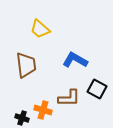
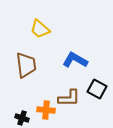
orange cross: moved 3 px right; rotated 12 degrees counterclockwise
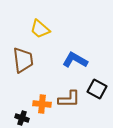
brown trapezoid: moved 3 px left, 5 px up
brown L-shape: moved 1 px down
orange cross: moved 4 px left, 6 px up
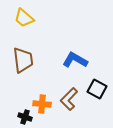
yellow trapezoid: moved 16 px left, 11 px up
brown L-shape: rotated 135 degrees clockwise
black cross: moved 3 px right, 1 px up
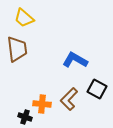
brown trapezoid: moved 6 px left, 11 px up
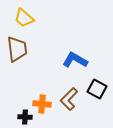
black cross: rotated 16 degrees counterclockwise
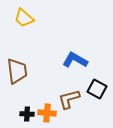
brown trapezoid: moved 22 px down
brown L-shape: rotated 30 degrees clockwise
orange cross: moved 5 px right, 9 px down
black cross: moved 2 px right, 3 px up
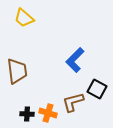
blue L-shape: rotated 75 degrees counterclockwise
brown L-shape: moved 4 px right, 3 px down
orange cross: moved 1 px right; rotated 12 degrees clockwise
